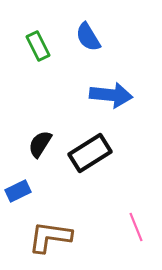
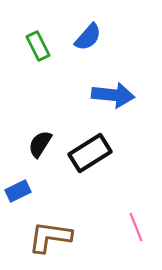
blue semicircle: rotated 108 degrees counterclockwise
blue arrow: moved 2 px right
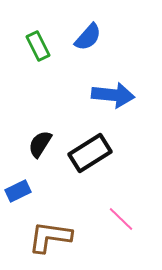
pink line: moved 15 px left, 8 px up; rotated 24 degrees counterclockwise
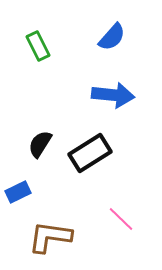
blue semicircle: moved 24 px right
blue rectangle: moved 1 px down
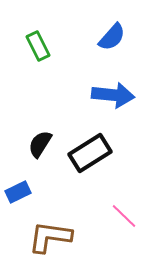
pink line: moved 3 px right, 3 px up
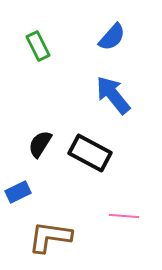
blue arrow: rotated 135 degrees counterclockwise
black rectangle: rotated 60 degrees clockwise
pink line: rotated 40 degrees counterclockwise
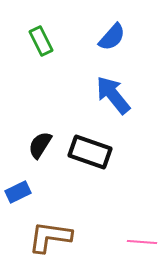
green rectangle: moved 3 px right, 5 px up
black semicircle: moved 1 px down
black rectangle: moved 1 px up; rotated 9 degrees counterclockwise
pink line: moved 18 px right, 26 px down
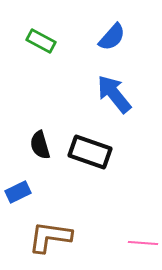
green rectangle: rotated 36 degrees counterclockwise
blue arrow: moved 1 px right, 1 px up
black semicircle: rotated 48 degrees counterclockwise
pink line: moved 1 px right, 1 px down
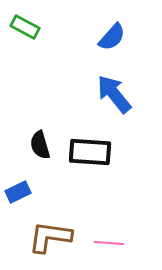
green rectangle: moved 16 px left, 14 px up
black rectangle: rotated 15 degrees counterclockwise
pink line: moved 34 px left
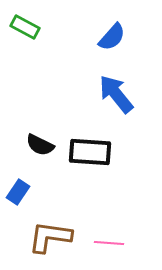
blue arrow: moved 2 px right
black semicircle: rotated 48 degrees counterclockwise
blue rectangle: rotated 30 degrees counterclockwise
